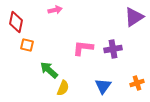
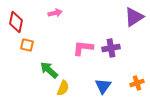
pink arrow: moved 3 px down
purple cross: moved 2 px left, 1 px up
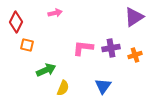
red diamond: rotated 15 degrees clockwise
green arrow: moved 3 px left; rotated 114 degrees clockwise
orange cross: moved 2 px left, 28 px up
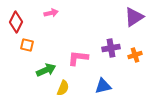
pink arrow: moved 4 px left
pink L-shape: moved 5 px left, 10 px down
blue triangle: rotated 42 degrees clockwise
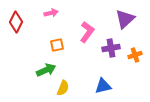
purple triangle: moved 9 px left, 2 px down; rotated 10 degrees counterclockwise
orange square: moved 30 px right; rotated 24 degrees counterclockwise
pink L-shape: moved 9 px right, 26 px up; rotated 120 degrees clockwise
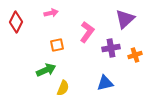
blue triangle: moved 2 px right, 3 px up
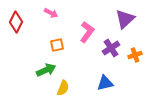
pink arrow: rotated 40 degrees clockwise
purple cross: rotated 24 degrees counterclockwise
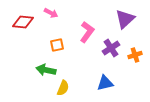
red diamond: moved 7 px right; rotated 70 degrees clockwise
green arrow: rotated 144 degrees counterclockwise
